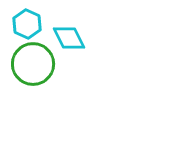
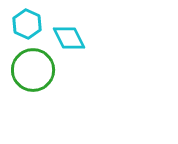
green circle: moved 6 px down
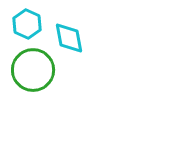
cyan diamond: rotated 16 degrees clockwise
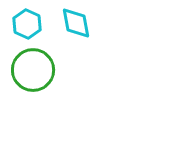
cyan diamond: moved 7 px right, 15 px up
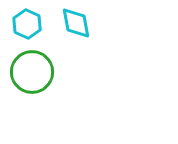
green circle: moved 1 px left, 2 px down
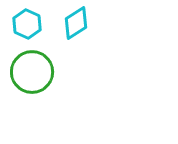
cyan diamond: rotated 68 degrees clockwise
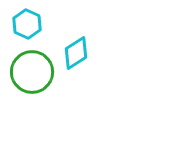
cyan diamond: moved 30 px down
